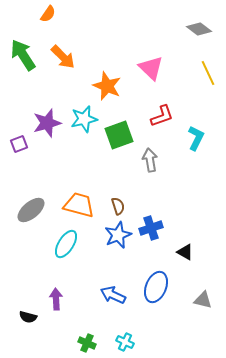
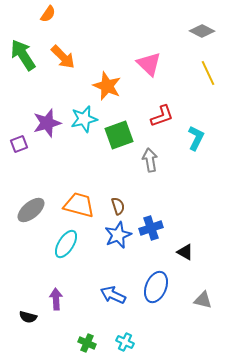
gray diamond: moved 3 px right, 2 px down; rotated 10 degrees counterclockwise
pink triangle: moved 2 px left, 4 px up
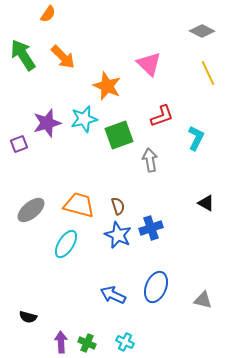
blue star: rotated 24 degrees counterclockwise
black triangle: moved 21 px right, 49 px up
purple arrow: moved 5 px right, 43 px down
